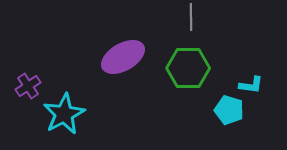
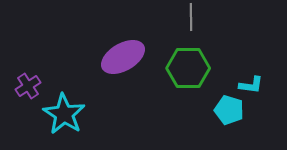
cyan star: rotated 12 degrees counterclockwise
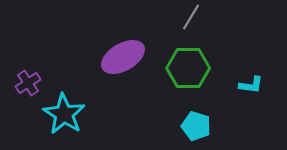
gray line: rotated 32 degrees clockwise
purple cross: moved 3 px up
cyan pentagon: moved 33 px left, 16 px down
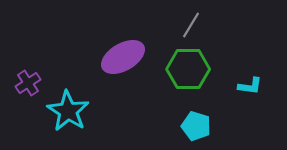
gray line: moved 8 px down
green hexagon: moved 1 px down
cyan L-shape: moved 1 px left, 1 px down
cyan star: moved 4 px right, 3 px up
